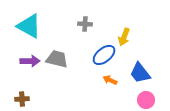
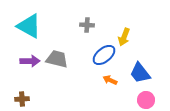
gray cross: moved 2 px right, 1 px down
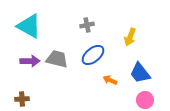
gray cross: rotated 16 degrees counterclockwise
yellow arrow: moved 6 px right
blue ellipse: moved 11 px left
pink circle: moved 1 px left
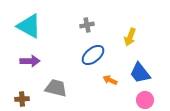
gray trapezoid: moved 1 px left, 29 px down
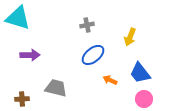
cyan triangle: moved 11 px left, 8 px up; rotated 12 degrees counterclockwise
purple arrow: moved 6 px up
pink circle: moved 1 px left, 1 px up
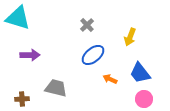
gray cross: rotated 32 degrees counterclockwise
orange arrow: moved 1 px up
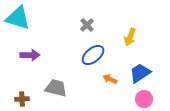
blue trapezoid: rotated 95 degrees clockwise
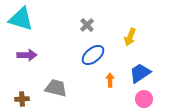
cyan triangle: moved 3 px right, 1 px down
purple arrow: moved 3 px left
orange arrow: moved 1 px down; rotated 64 degrees clockwise
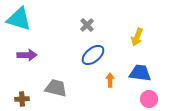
cyan triangle: moved 2 px left
yellow arrow: moved 7 px right
blue trapezoid: rotated 40 degrees clockwise
pink circle: moved 5 px right
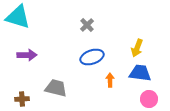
cyan triangle: moved 1 px left, 2 px up
yellow arrow: moved 11 px down
blue ellipse: moved 1 px left, 2 px down; rotated 20 degrees clockwise
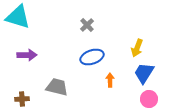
blue trapezoid: moved 4 px right; rotated 65 degrees counterclockwise
gray trapezoid: moved 1 px right, 1 px up
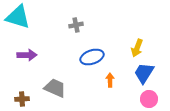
gray cross: moved 11 px left; rotated 32 degrees clockwise
gray trapezoid: moved 2 px left, 1 px down; rotated 10 degrees clockwise
